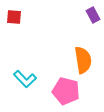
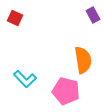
red square: moved 1 px right, 1 px down; rotated 21 degrees clockwise
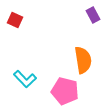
red square: moved 2 px down
pink pentagon: moved 1 px left
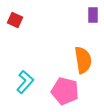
purple rectangle: rotated 28 degrees clockwise
cyan L-shape: moved 3 px down; rotated 95 degrees counterclockwise
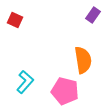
purple rectangle: rotated 35 degrees clockwise
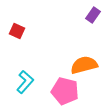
red square: moved 2 px right, 11 px down
orange semicircle: moved 1 px right, 5 px down; rotated 96 degrees counterclockwise
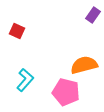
cyan L-shape: moved 2 px up
pink pentagon: moved 1 px right, 1 px down
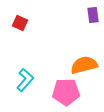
purple rectangle: rotated 42 degrees counterclockwise
red square: moved 3 px right, 8 px up
pink pentagon: rotated 16 degrees counterclockwise
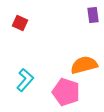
pink pentagon: rotated 20 degrees clockwise
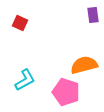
cyan L-shape: rotated 20 degrees clockwise
